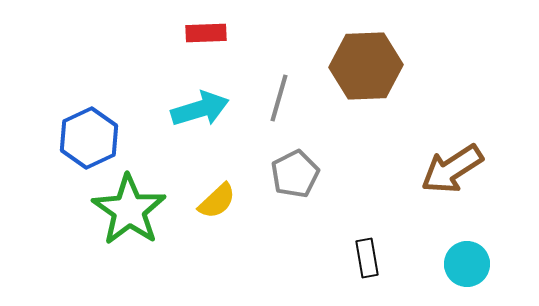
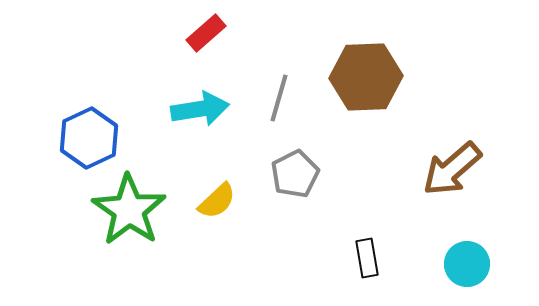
red rectangle: rotated 39 degrees counterclockwise
brown hexagon: moved 11 px down
cyan arrow: rotated 8 degrees clockwise
brown arrow: rotated 8 degrees counterclockwise
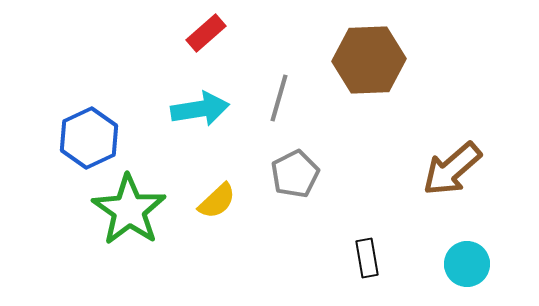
brown hexagon: moved 3 px right, 17 px up
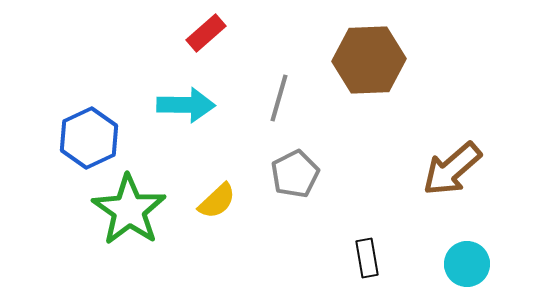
cyan arrow: moved 14 px left, 4 px up; rotated 10 degrees clockwise
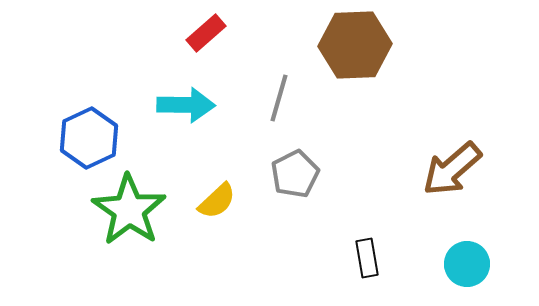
brown hexagon: moved 14 px left, 15 px up
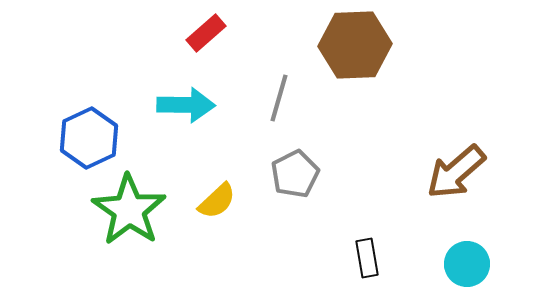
brown arrow: moved 4 px right, 3 px down
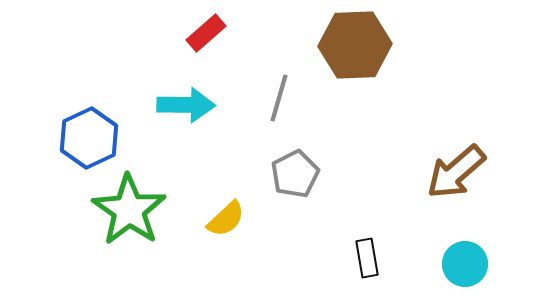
yellow semicircle: moved 9 px right, 18 px down
cyan circle: moved 2 px left
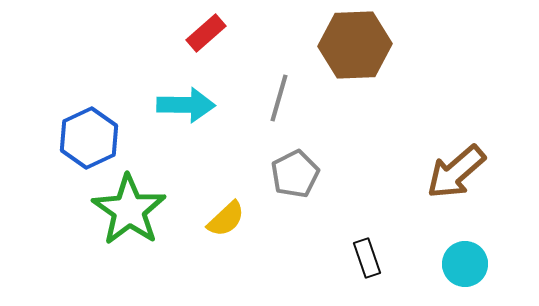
black rectangle: rotated 9 degrees counterclockwise
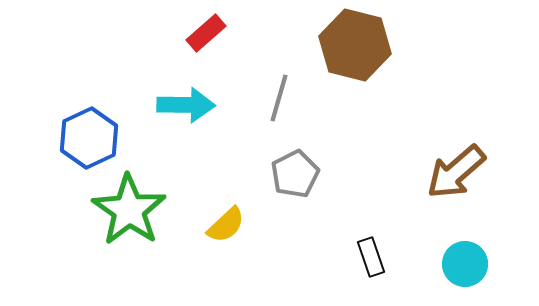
brown hexagon: rotated 16 degrees clockwise
yellow semicircle: moved 6 px down
black rectangle: moved 4 px right, 1 px up
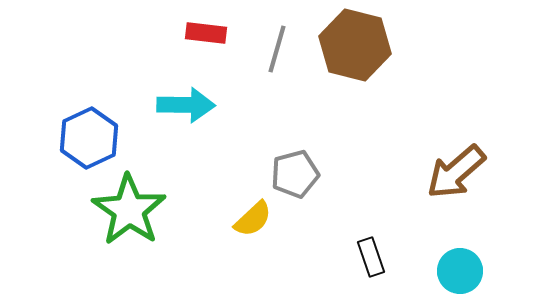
red rectangle: rotated 48 degrees clockwise
gray line: moved 2 px left, 49 px up
gray pentagon: rotated 12 degrees clockwise
yellow semicircle: moved 27 px right, 6 px up
cyan circle: moved 5 px left, 7 px down
